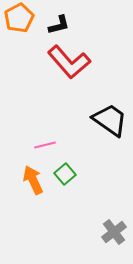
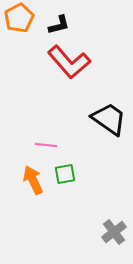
black trapezoid: moved 1 px left, 1 px up
pink line: moved 1 px right; rotated 20 degrees clockwise
green square: rotated 30 degrees clockwise
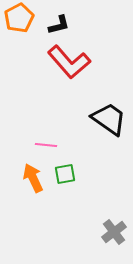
orange arrow: moved 2 px up
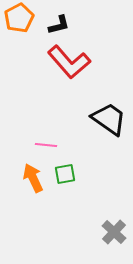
gray cross: rotated 10 degrees counterclockwise
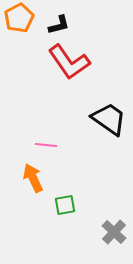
red L-shape: rotated 6 degrees clockwise
green square: moved 31 px down
